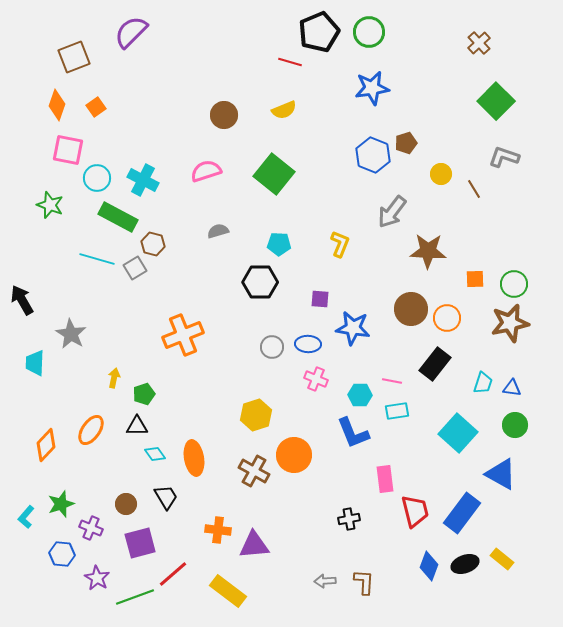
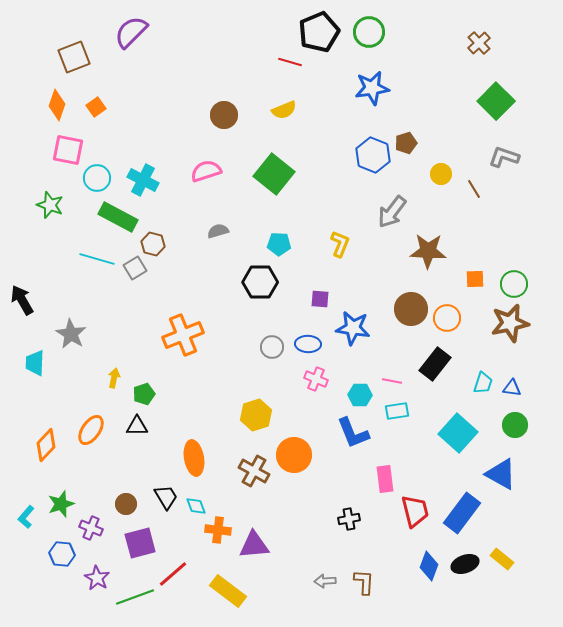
cyan diamond at (155, 454): moved 41 px right, 52 px down; rotated 15 degrees clockwise
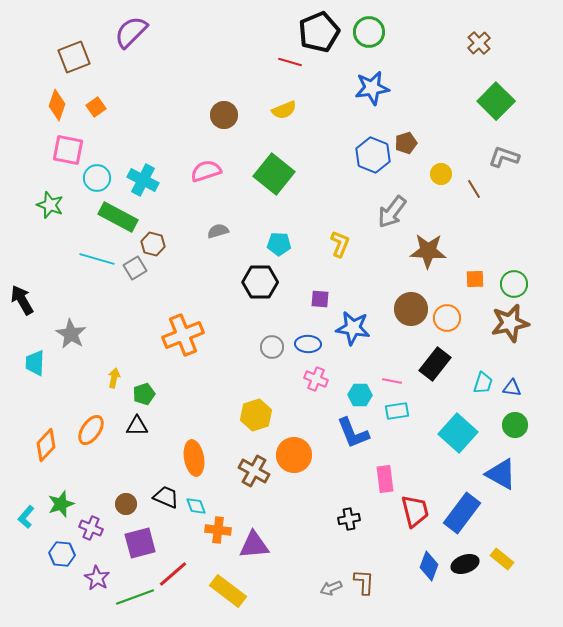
black trapezoid at (166, 497): rotated 36 degrees counterclockwise
gray arrow at (325, 581): moved 6 px right, 7 px down; rotated 20 degrees counterclockwise
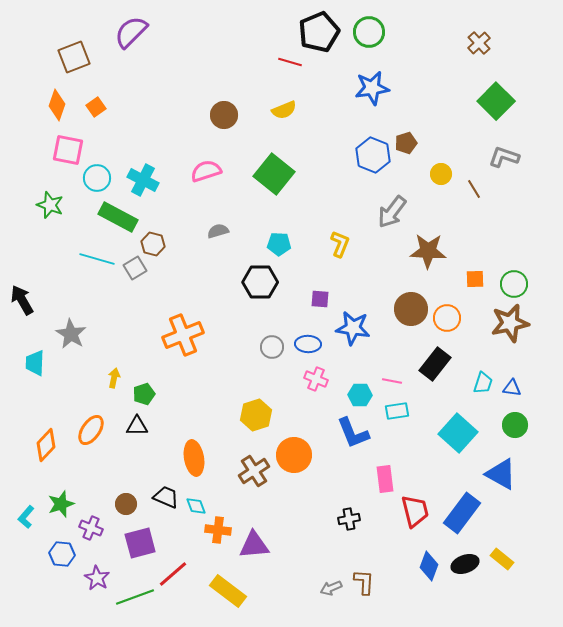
brown cross at (254, 471): rotated 28 degrees clockwise
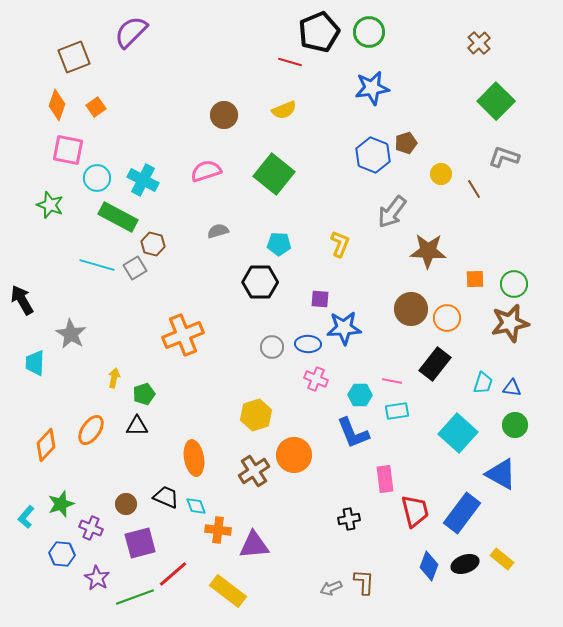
cyan line at (97, 259): moved 6 px down
blue star at (353, 328): moved 9 px left; rotated 12 degrees counterclockwise
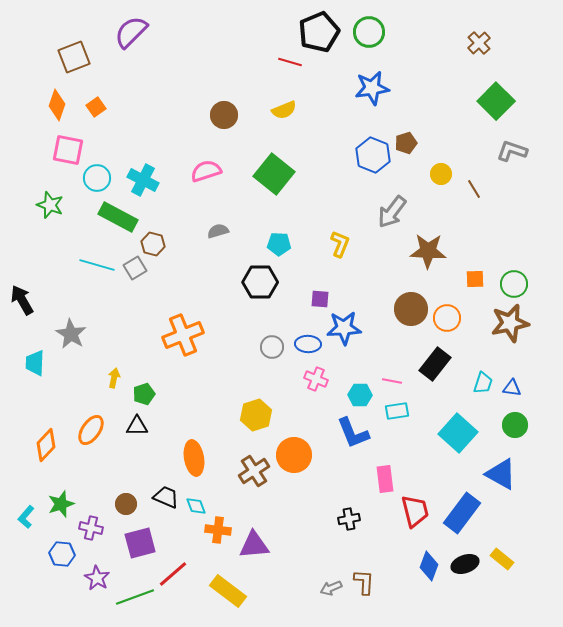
gray L-shape at (504, 157): moved 8 px right, 6 px up
purple cross at (91, 528): rotated 10 degrees counterclockwise
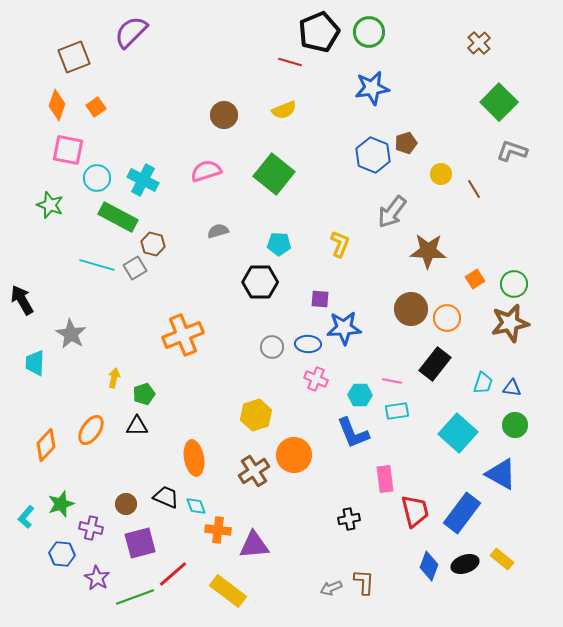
green square at (496, 101): moved 3 px right, 1 px down
orange square at (475, 279): rotated 30 degrees counterclockwise
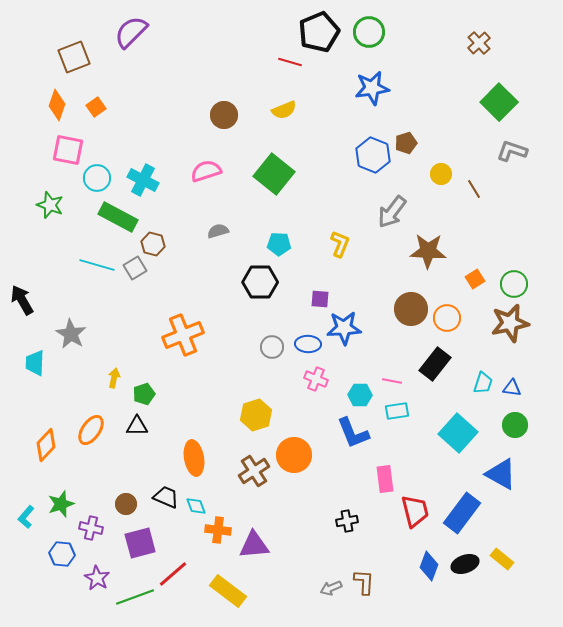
black cross at (349, 519): moved 2 px left, 2 px down
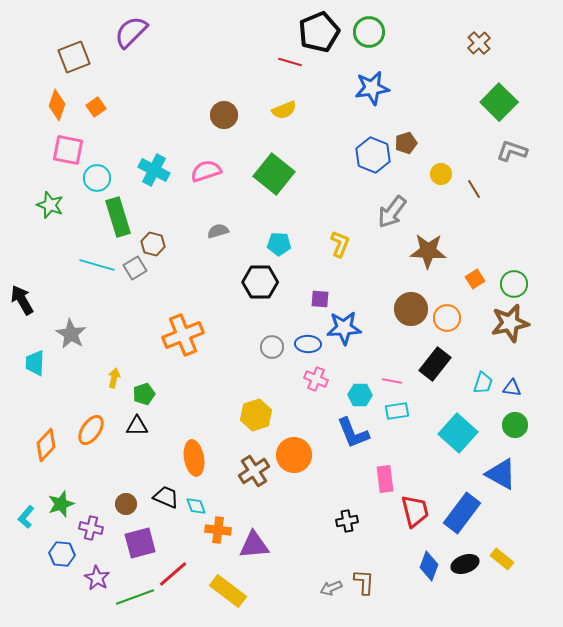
cyan cross at (143, 180): moved 11 px right, 10 px up
green rectangle at (118, 217): rotated 45 degrees clockwise
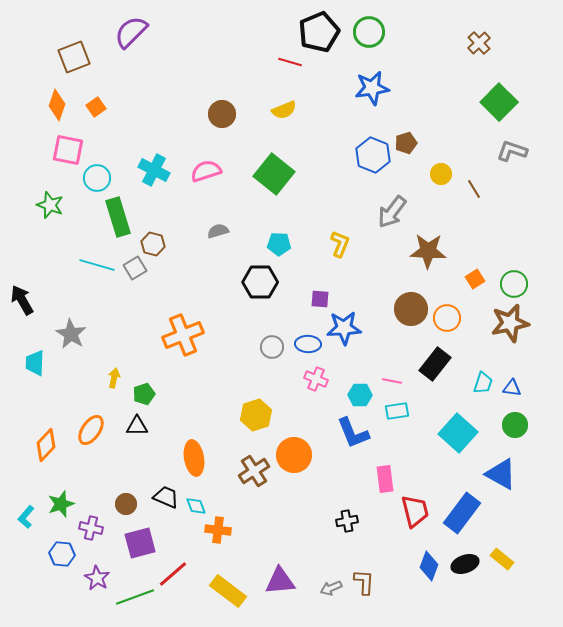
brown circle at (224, 115): moved 2 px left, 1 px up
purple triangle at (254, 545): moved 26 px right, 36 px down
